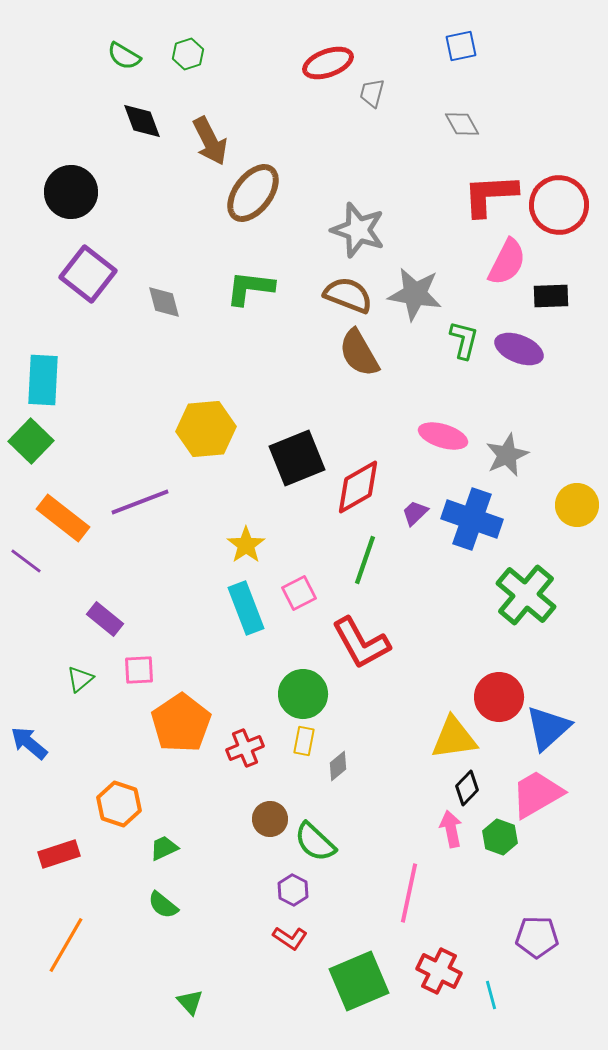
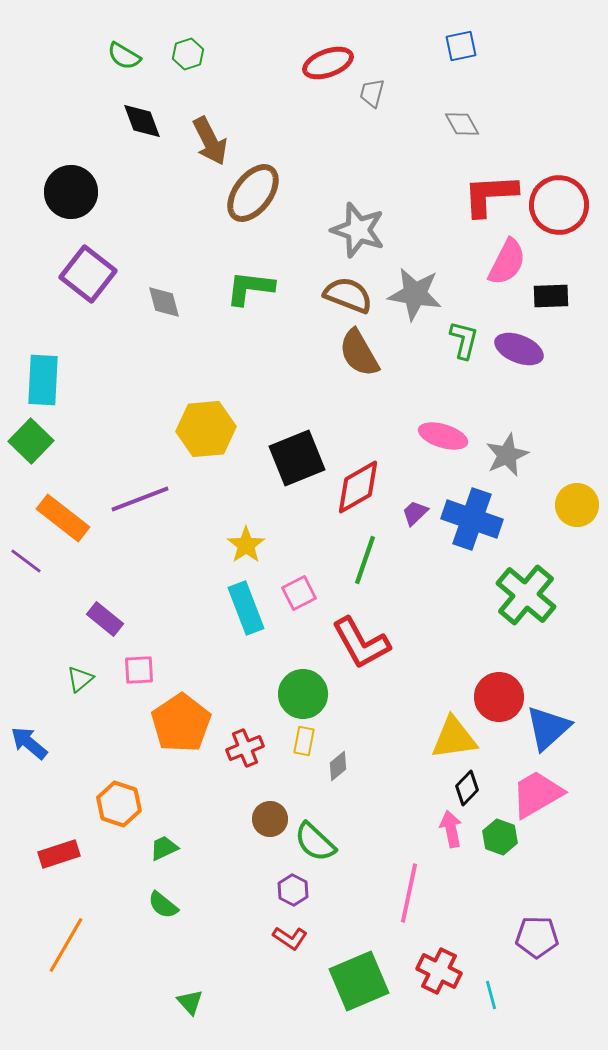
purple line at (140, 502): moved 3 px up
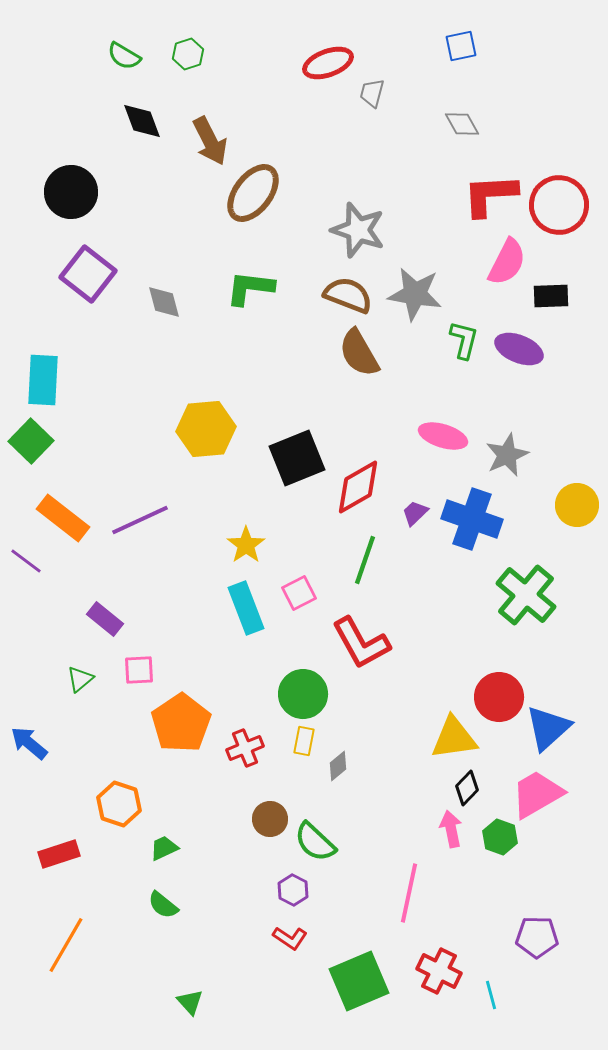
purple line at (140, 499): moved 21 px down; rotated 4 degrees counterclockwise
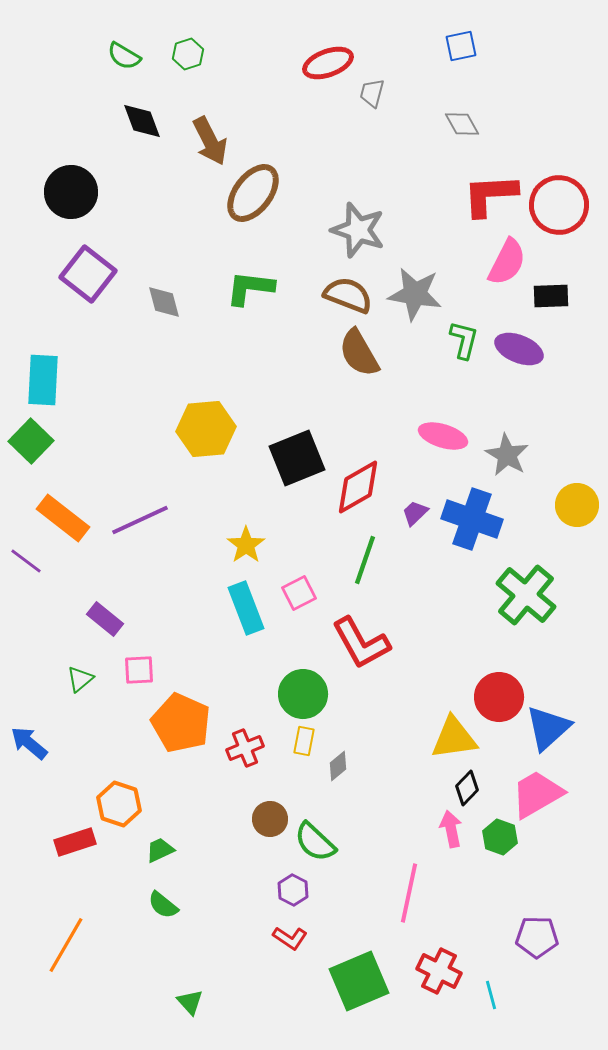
gray star at (507, 455): rotated 18 degrees counterclockwise
orange pentagon at (181, 723): rotated 14 degrees counterclockwise
green trapezoid at (164, 848): moved 4 px left, 2 px down
red rectangle at (59, 854): moved 16 px right, 12 px up
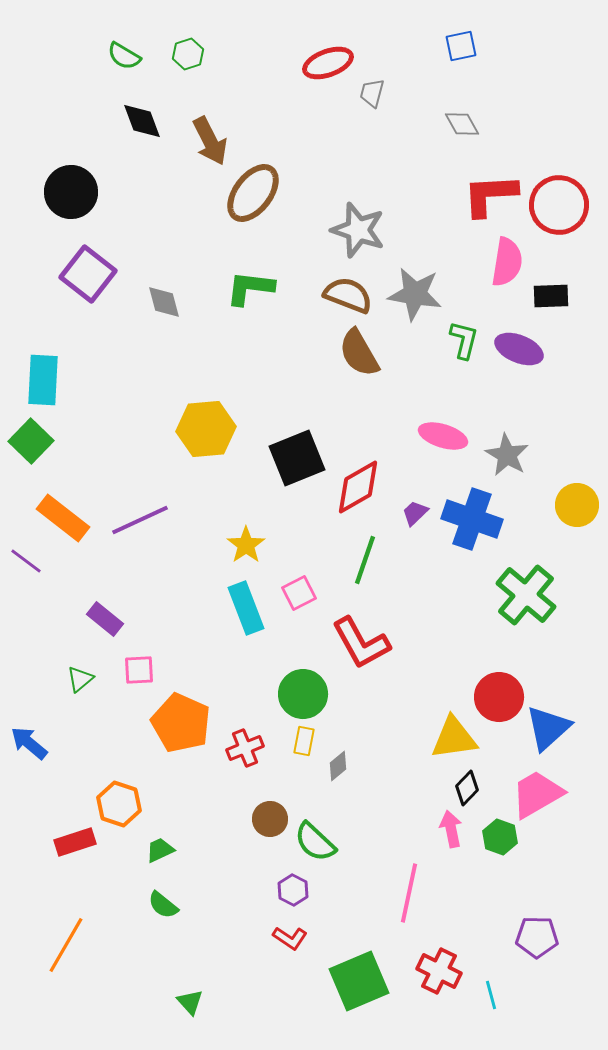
pink semicircle at (507, 262): rotated 18 degrees counterclockwise
